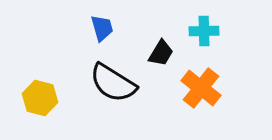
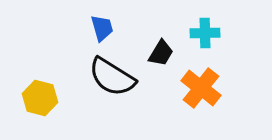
cyan cross: moved 1 px right, 2 px down
black semicircle: moved 1 px left, 6 px up
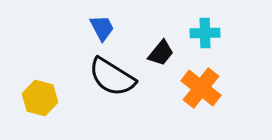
blue trapezoid: rotated 12 degrees counterclockwise
black trapezoid: rotated 8 degrees clockwise
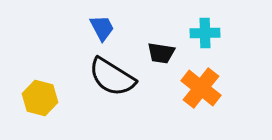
black trapezoid: rotated 60 degrees clockwise
